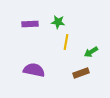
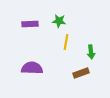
green star: moved 1 px right, 1 px up
green arrow: rotated 64 degrees counterclockwise
purple semicircle: moved 2 px left, 2 px up; rotated 10 degrees counterclockwise
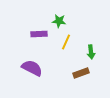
purple rectangle: moved 9 px right, 10 px down
yellow line: rotated 14 degrees clockwise
purple semicircle: rotated 25 degrees clockwise
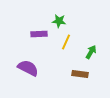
green arrow: rotated 144 degrees counterclockwise
purple semicircle: moved 4 px left
brown rectangle: moved 1 px left, 1 px down; rotated 28 degrees clockwise
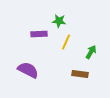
purple semicircle: moved 2 px down
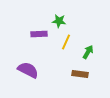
green arrow: moved 3 px left
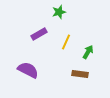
green star: moved 9 px up; rotated 24 degrees counterclockwise
purple rectangle: rotated 28 degrees counterclockwise
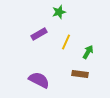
purple semicircle: moved 11 px right, 10 px down
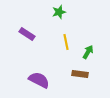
purple rectangle: moved 12 px left; rotated 63 degrees clockwise
yellow line: rotated 35 degrees counterclockwise
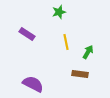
purple semicircle: moved 6 px left, 4 px down
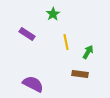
green star: moved 6 px left, 2 px down; rotated 16 degrees counterclockwise
